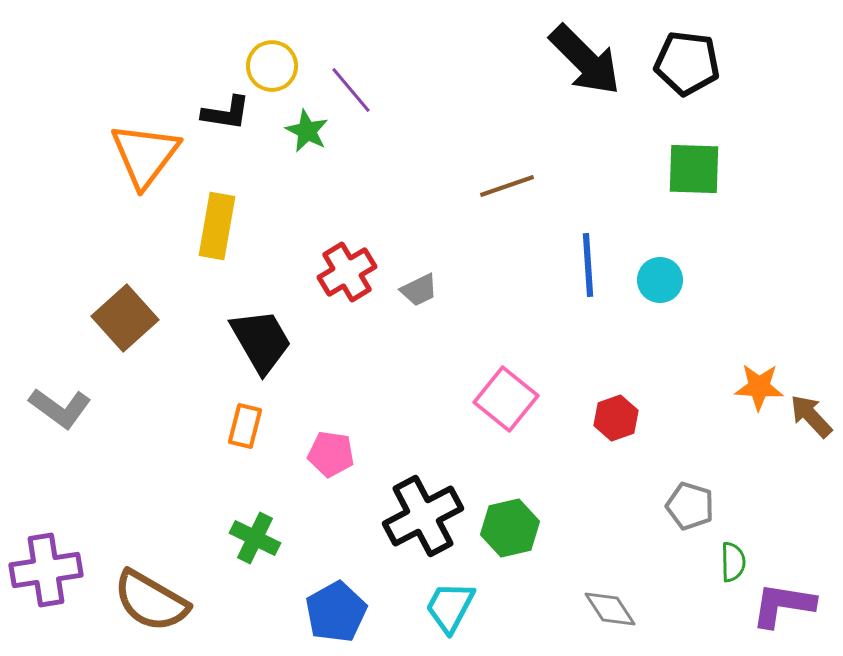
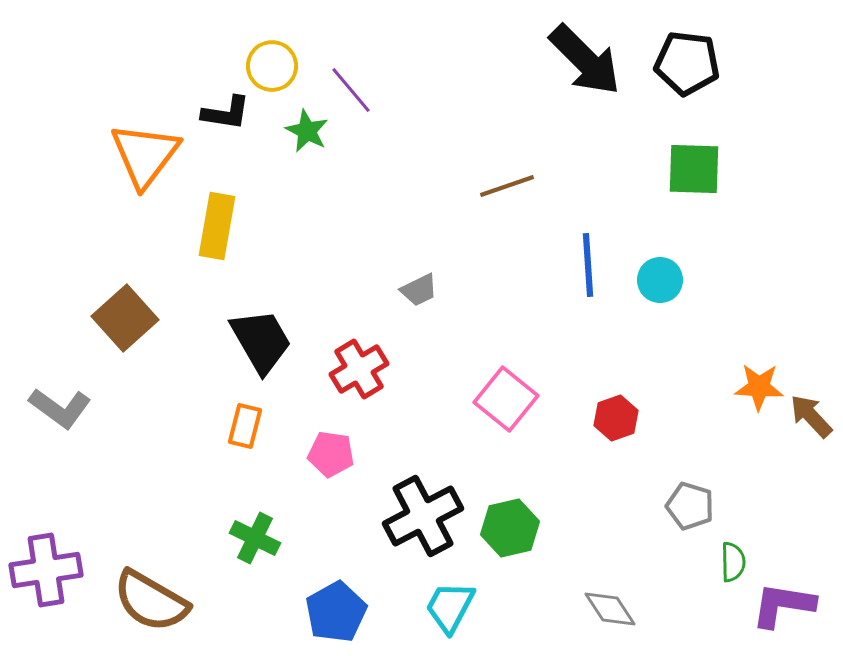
red cross: moved 12 px right, 97 px down
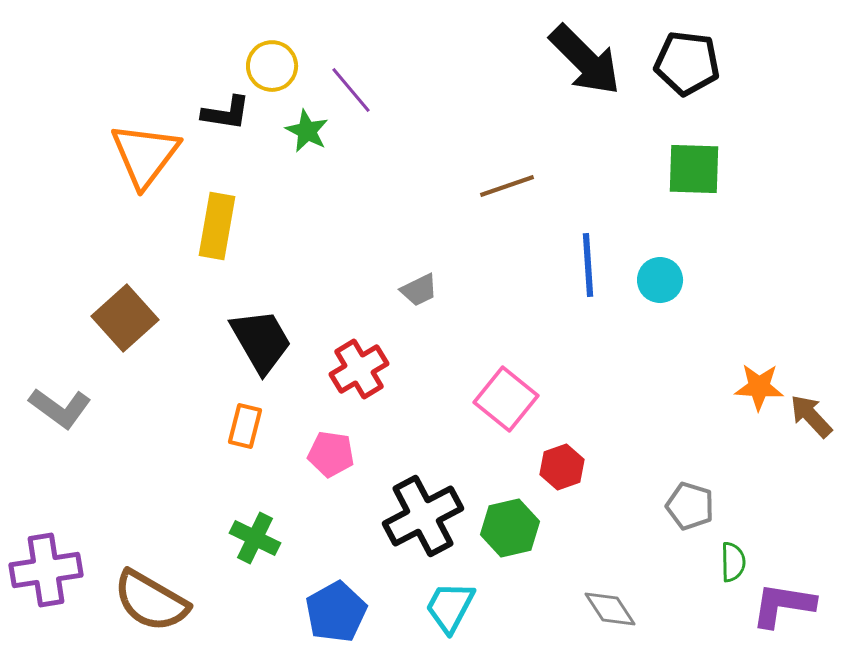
red hexagon: moved 54 px left, 49 px down
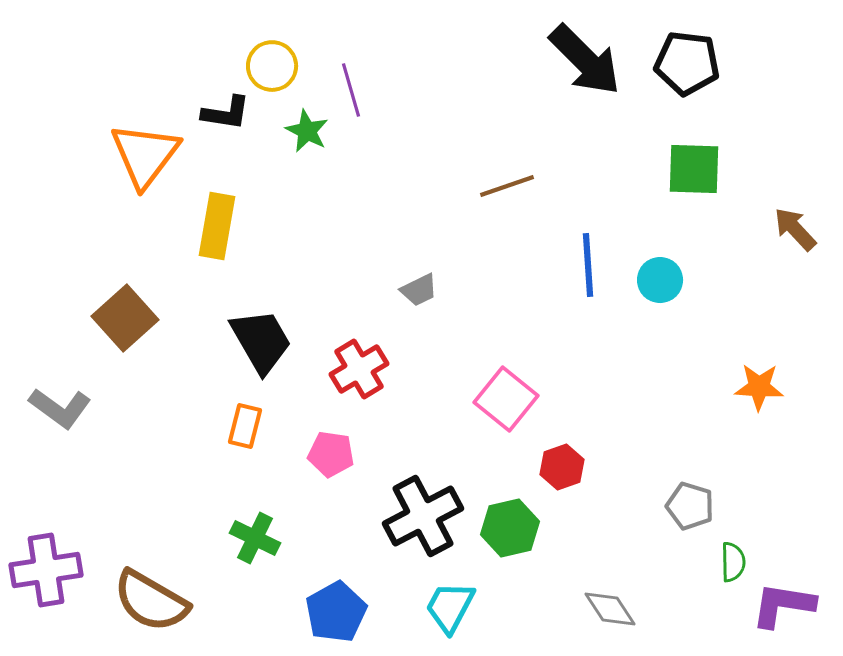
purple line: rotated 24 degrees clockwise
brown arrow: moved 16 px left, 187 px up
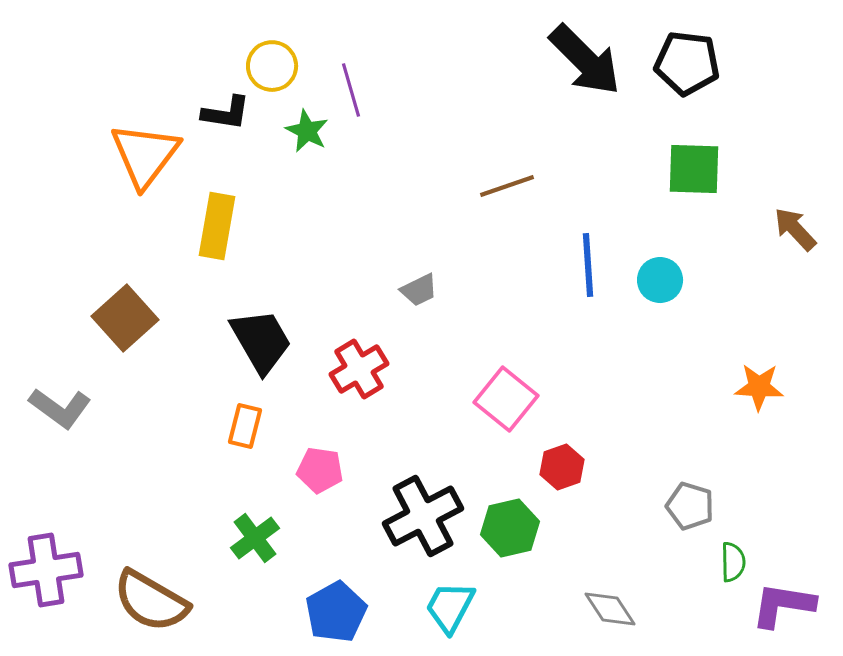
pink pentagon: moved 11 px left, 16 px down
green cross: rotated 27 degrees clockwise
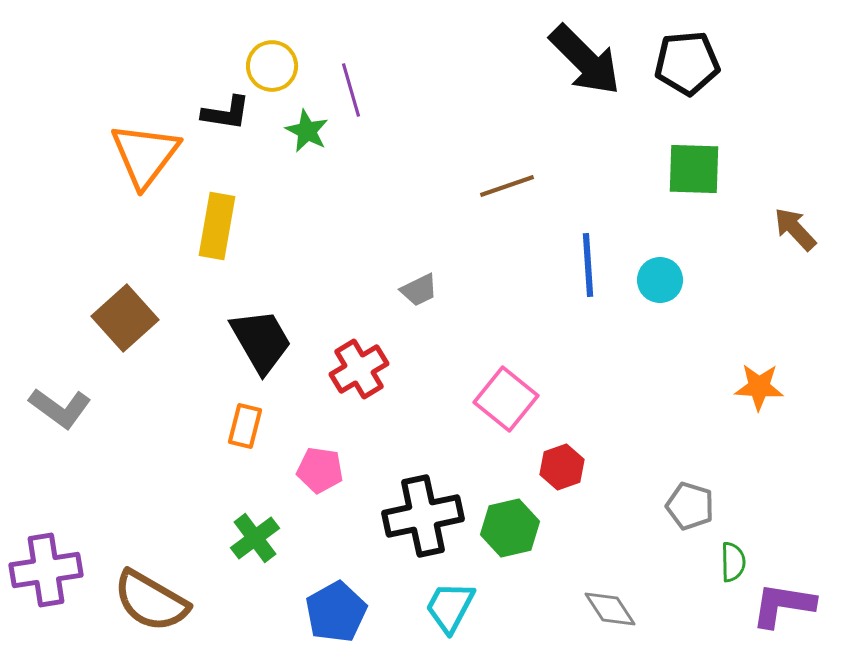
black pentagon: rotated 12 degrees counterclockwise
black cross: rotated 16 degrees clockwise
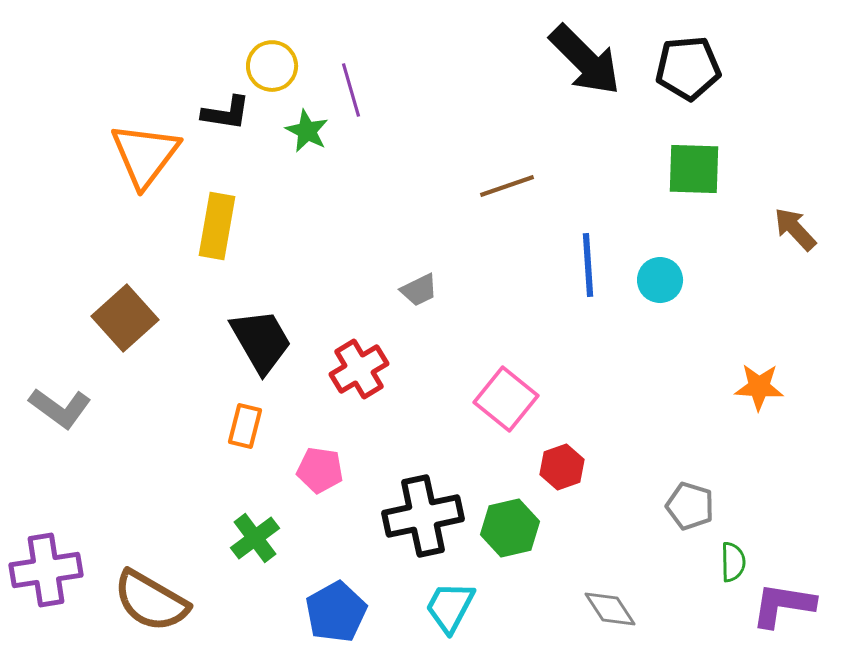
black pentagon: moved 1 px right, 5 px down
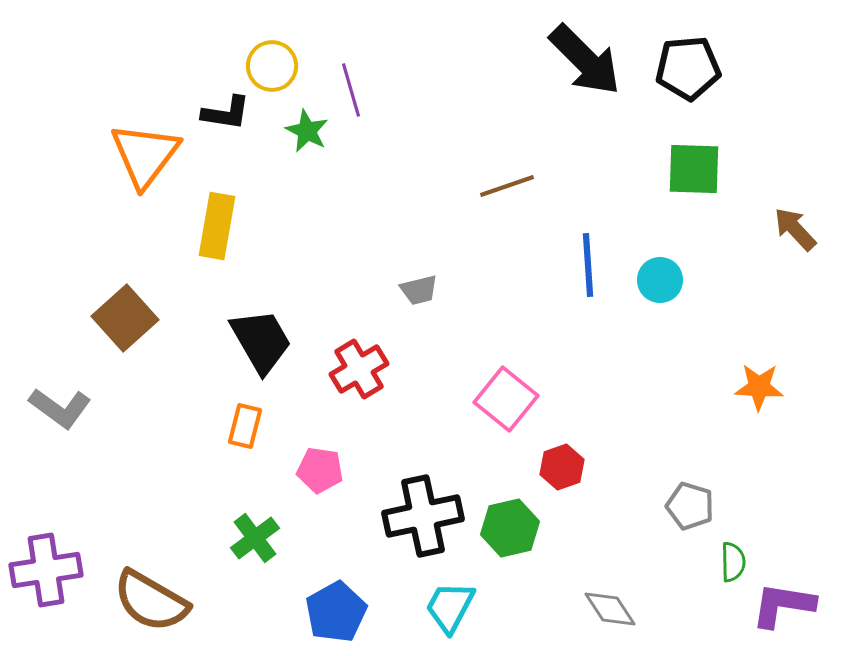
gray trapezoid: rotated 12 degrees clockwise
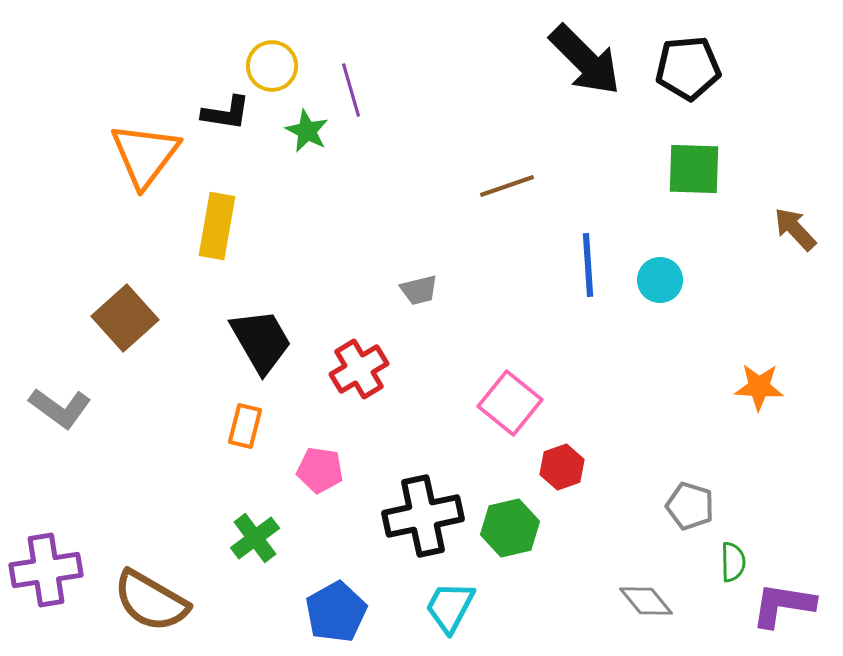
pink square: moved 4 px right, 4 px down
gray diamond: moved 36 px right, 8 px up; rotated 6 degrees counterclockwise
